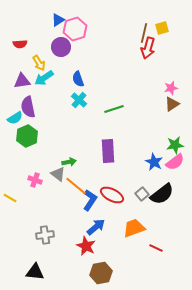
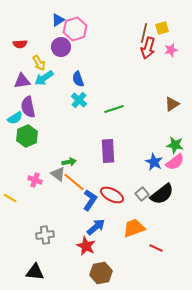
pink star: moved 38 px up
green star: rotated 18 degrees clockwise
orange line: moved 2 px left, 4 px up
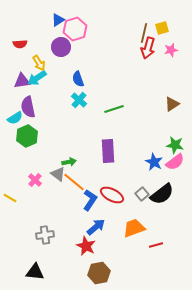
cyan arrow: moved 7 px left
pink cross: rotated 24 degrees clockwise
red line: moved 3 px up; rotated 40 degrees counterclockwise
brown hexagon: moved 2 px left
